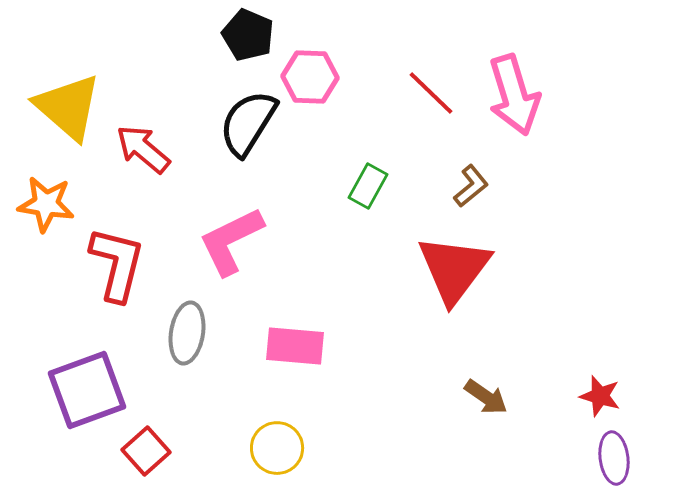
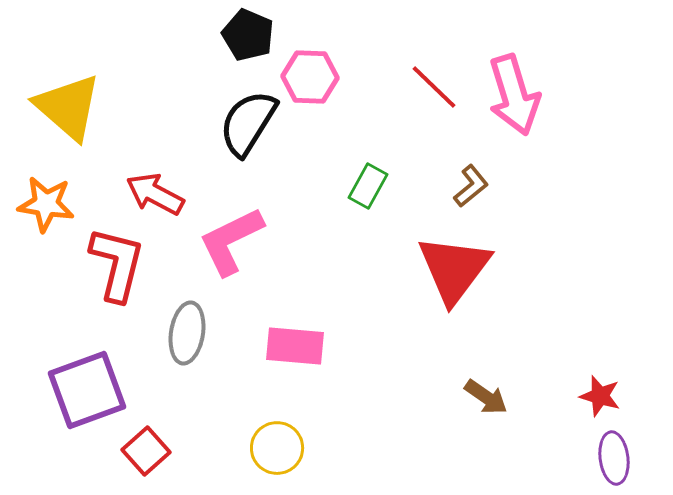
red line: moved 3 px right, 6 px up
red arrow: moved 12 px right, 45 px down; rotated 12 degrees counterclockwise
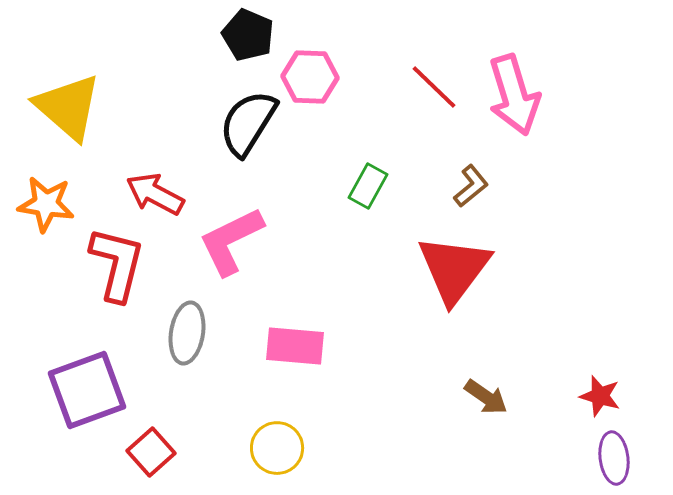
red square: moved 5 px right, 1 px down
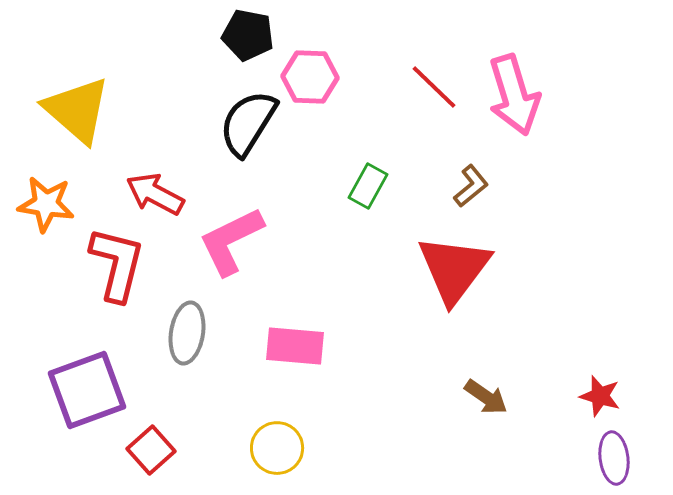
black pentagon: rotated 12 degrees counterclockwise
yellow triangle: moved 9 px right, 3 px down
red square: moved 2 px up
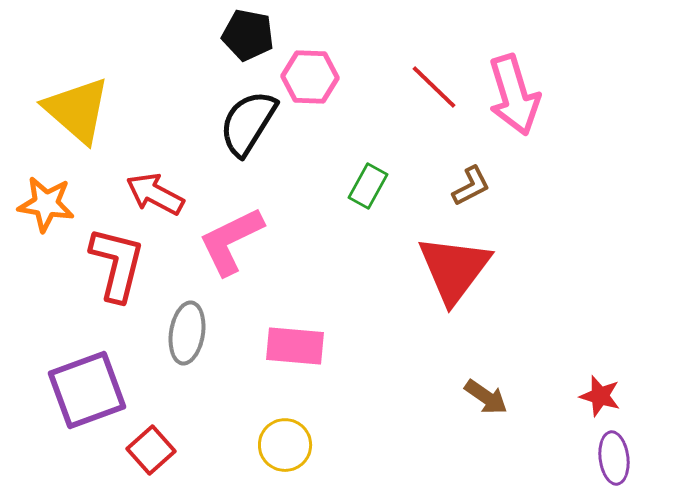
brown L-shape: rotated 12 degrees clockwise
yellow circle: moved 8 px right, 3 px up
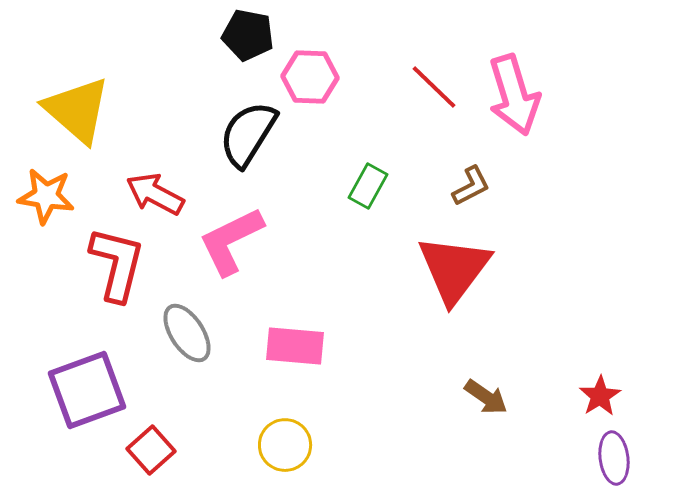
black semicircle: moved 11 px down
orange star: moved 8 px up
gray ellipse: rotated 42 degrees counterclockwise
red star: rotated 24 degrees clockwise
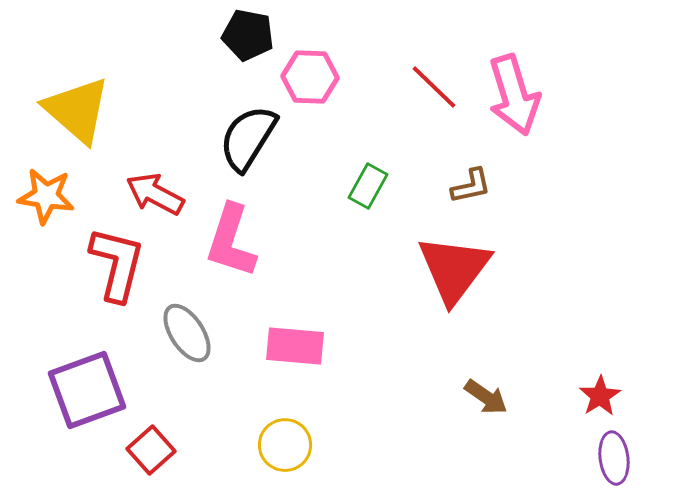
black semicircle: moved 4 px down
brown L-shape: rotated 15 degrees clockwise
pink L-shape: rotated 46 degrees counterclockwise
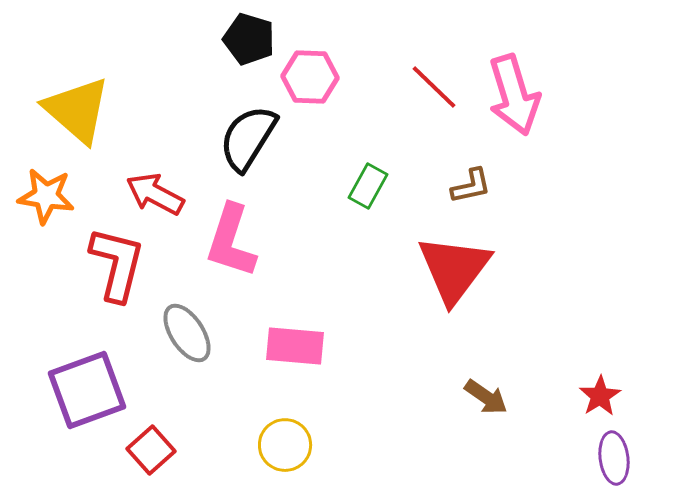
black pentagon: moved 1 px right, 4 px down; rotated 6 degrees clockwise
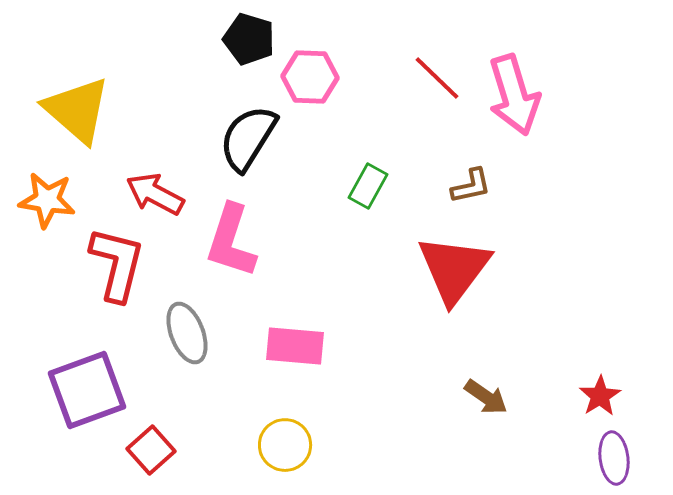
red line: moved 3 px right, 9 px up
orange star: moved 1 px right, 4 px down
gray ellipse: rotated 12 degrees clockwise
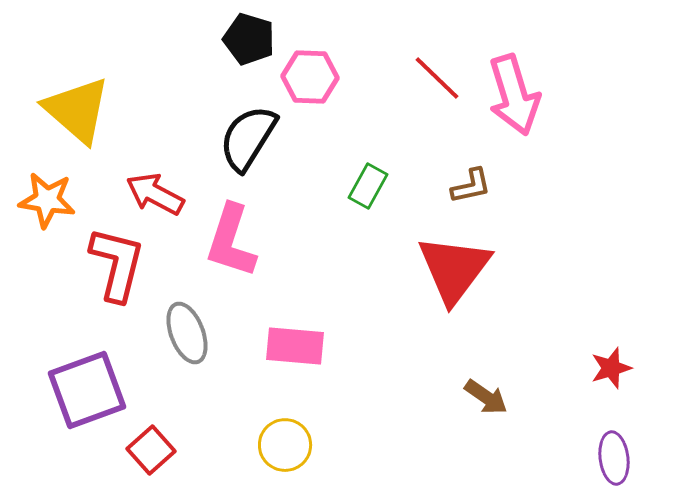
red star: moved 11 px right, 28 px up; rotated 15 degrees clockwise
